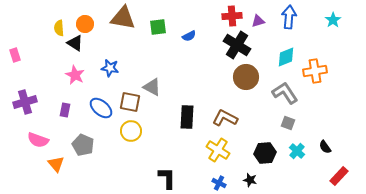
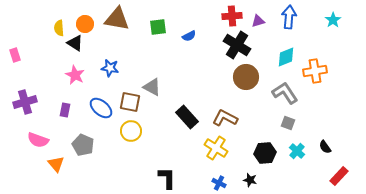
brown triangle: moved 6 px left, 1 px down
black rectangle: rotated 45 degrees counterclockwise
yellow cross: moved 2 px left, 2 px up
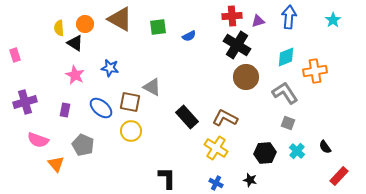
brown triangle: moved 3 px right; rotated 20 degrees clockwise
blue cross: moved 3 px left
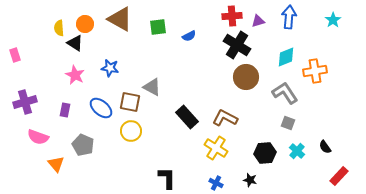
pink semicircle: moved 3 px up
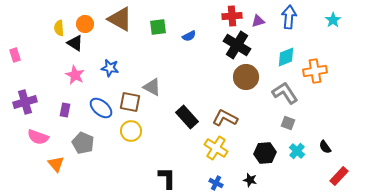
gray pentagon: moved 2 px up
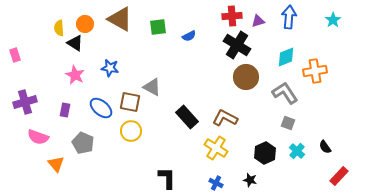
black hexagon: rotated 20 degrees counterclockwise
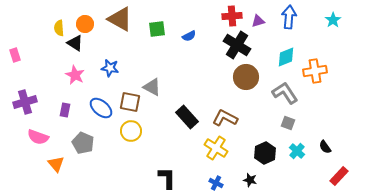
green square: moved 1 px left, 2 px down
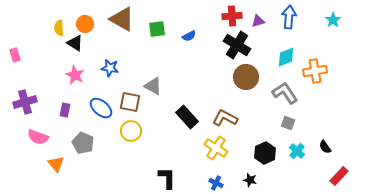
brown triangle: moved 2 px right
gray triangle: moved 1 px right, 1 px up
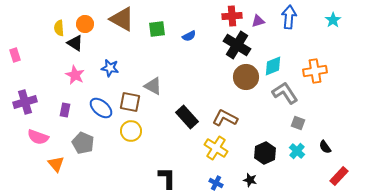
cyan diamond: moved 13 px left, 9 px down
gray square: moved 10 px right
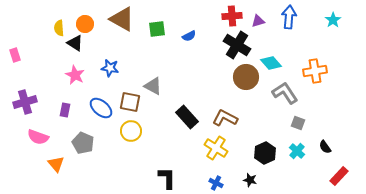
cyan diamond: moved 2 px left, 3 px up; rotated 70 degrees clockwise
